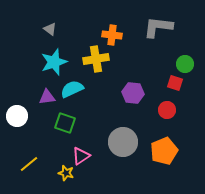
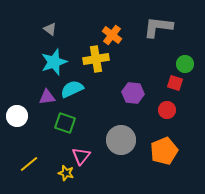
orange cross: rotated 30 degrees clockwise
gray circle: moved 2 px left, 2 px up
pink triangle: rotated 18 degrees counterclockwise
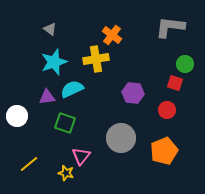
gray L-shape: moved 12 px right
gray circle: moved 2 px up
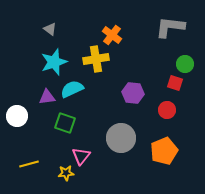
yellow line: rotated 24 degrees clockwise
yellow star: rotated 21 degrees counterclockwise
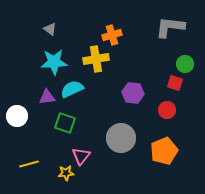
orange cross: rotated 36 degrees clockwise
cyan star: rotated 16 degrees clockwise
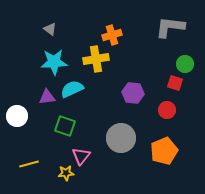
green square: moved 3 px down
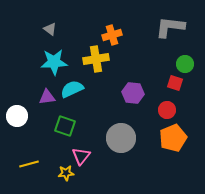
orange pentagon: moved 9 px right, 13 px up
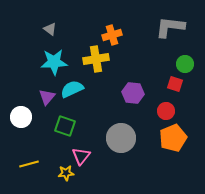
red square: moved 1 px down
purple triangle: rotated 42 degrees counterclockwise
red circle: moved 1 px left, 1 px down
white circle: moved 4 px right, 1 px down
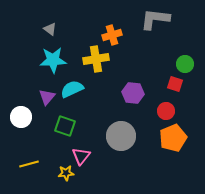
gray L-shape: moved 15 px left, 8 px up
cyan star: moved 1 px left, 2 px up
gray circle: moved 2 px up
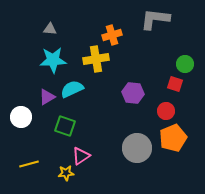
gray triangle: rotated 32 degrees counterclockwise
purple triangle: rotated 18 degrees clockwise
gray circle: moved 16 px right, 12 px down
pink triangle: rotated 18 degrees clockwise
